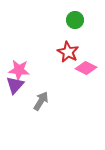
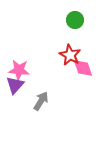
red star: moved 2 px right, 3 px down
pink diamond: moved 3 px left; rotated 45 degrees clockwise
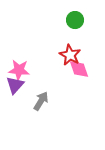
pink diamond: moved 4 px left, 1 px down
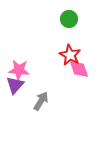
green circle: moved 6 px left, 1 px up
